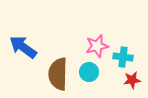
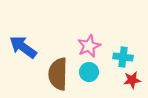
pink star: moved 8 px left; rotated 10 degrees counterclockwise
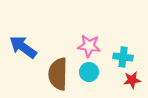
pink star: rotated 30 degrees clockwise
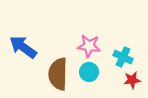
cyan cross: rotated 18 degrees clockwise
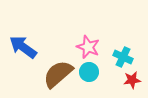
pink star: moved 1 px left, 1 px down; rotated 15 degrees clockwise
brown semicircle: rotated 48 degrees clockwise
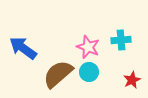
blue arrow: moved 1 px down
cyan cross: moved 2 px left, 17 px up; rotated 30 degrees counterclockwise
red star: rotated 18 degrees counterclockwise
